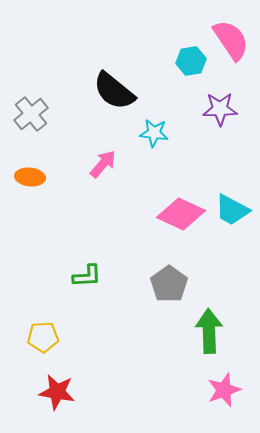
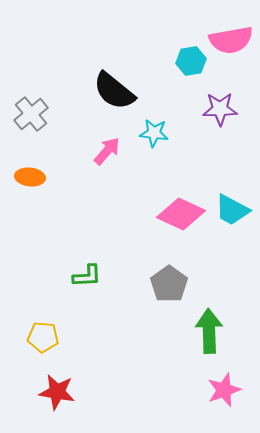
pink semicircle: rotated 114 degrees clockwise
pink arrow: moved 4 px right, 13 px up
yellow pentagon: rotated 8 degrees clockwise
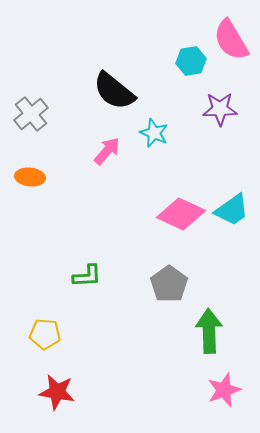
pink semicircle: rotated 69 degrees clockwise
cyan star: rotated 16 degrees clockwise
cyan trapezoid: rotated 63 degrees counterclockwise
yellow pentagon: moved 2 px right, 3 px up
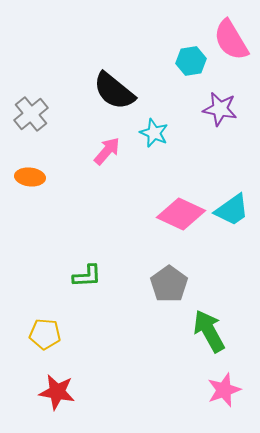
purple star: rotated 12 degrees clockwise
green arrow: rotated 27 degrees counterclockwise
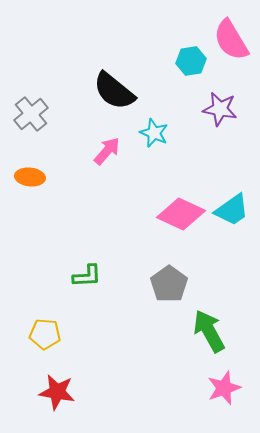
pink star: moved 2 px up
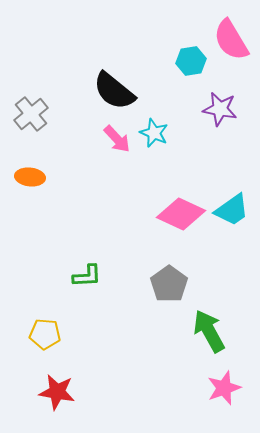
pink arrow: moved 10 px right, 12 px up; rotated 96 degrees clockwise
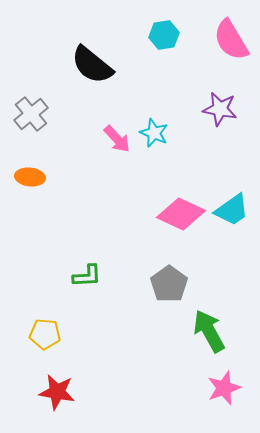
cyan hexagon: moved 27 px left, 26 px up
black semicircle: moved 22 px left, 26 px up
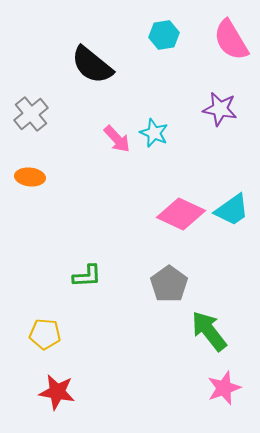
green arrow: rotated 9 degrees counterclockwise
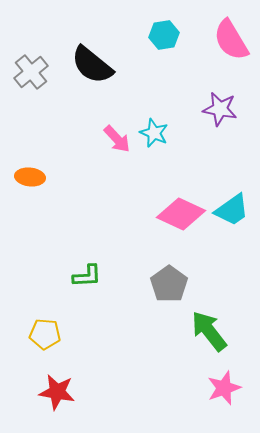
gray cross: moved 42 px up
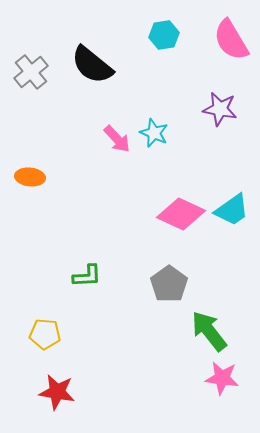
pink star: moved 2 px left, 10 px up; rotated 28 degrees clockwise
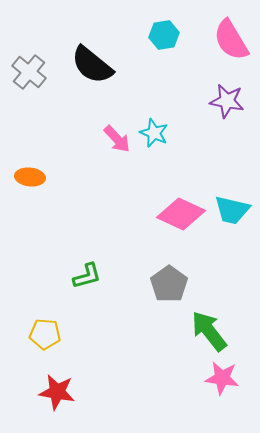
gray cross: moved 2 px left; rotated 12 degrees counterclockwise
purple star: moved 7 px right, 8 px up
cyan trapezoid: rotated 48 degrees clockwise
green L-shape: rotated 12 degrees counterclockwise
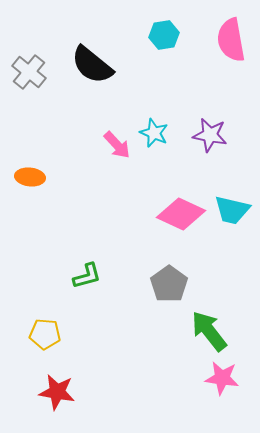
pink semicircle: rotated 21 degrees clockwise
purple star: moved 17 px left, 34 px down
pink arrow: moved 6 px down
